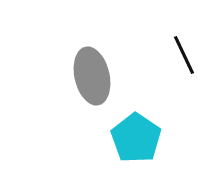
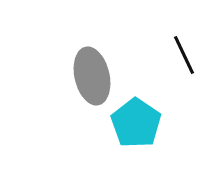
cyan pentagon: moved 15 px up
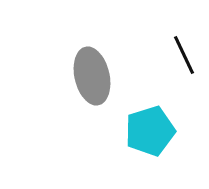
cyan pentagon: moved 14 px right, 8 px down; rotated 21 degrees clockwise
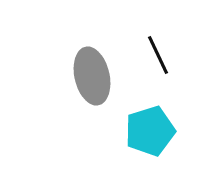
black line: moved 26 px left
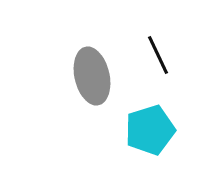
cyan pentagon: moved 1 px up
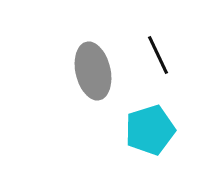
gray ellipse: moved 1 px right, 5 px up
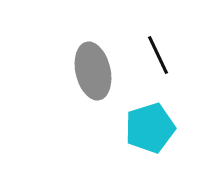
cyan pentagon: moved 2 px up
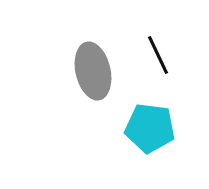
cyan pentagon: rotated 24 degrees clockwise
